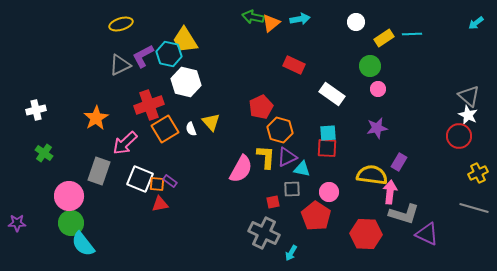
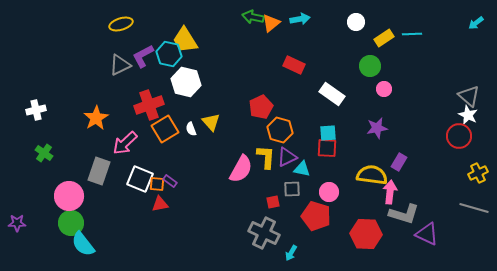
pink circle at (378, 89): moved 6 px right
red pentagon at (316, 216): rotated 16 degrees counterclockwise
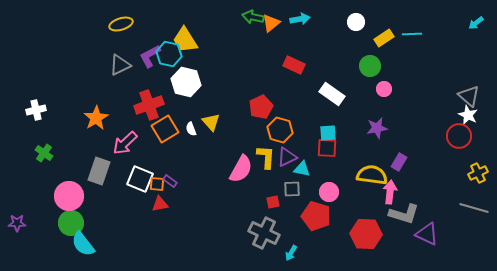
purple L-shape at (143, 56): moved 7 px right
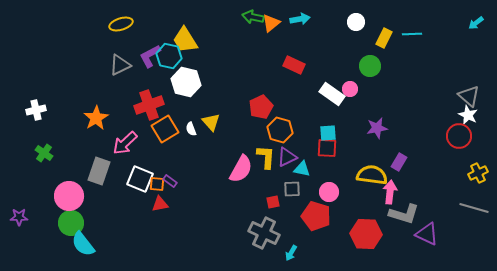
yellow rectangle at (384, 38): rotated 30 degrees counterclockwise
cyan hexagon at (169, 54): moved 2 px down
pink circle at (384, 89): moved 34 px left
purple star at (17, 223): moved 2 px right, 6 px up
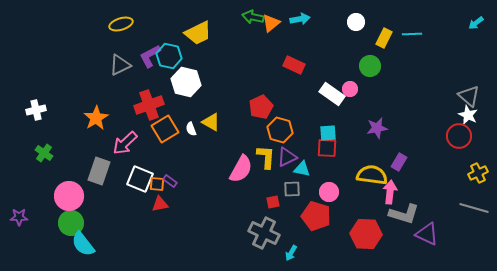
yellow trapezoid at (185, 40): moved 13 px right, 7 px up; rotated 84 degrees counterclockwise
yellow triangle at (211, 122): rotated 18 degrees counterclockwise
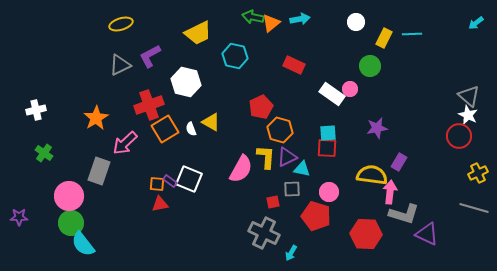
cyan hexagon at (169, 56): moved 66 px right
white square at (140, 179): moved 49 px right
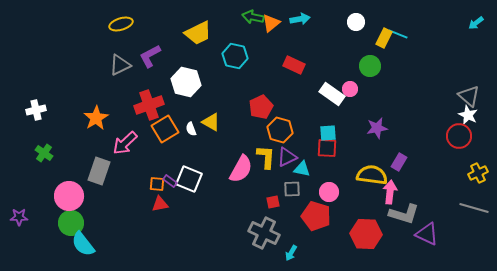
cyan line at (412, 34): moved 14 px left; rotated 24 degrees clockwise
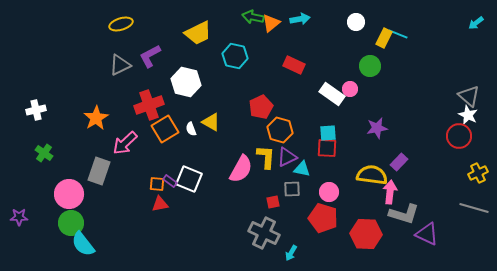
purple rectangle at (399, 162): rotated 12 degrees clockwise
pink circle at (69, 196): moved 2 px up
red pentagon at (316, 216): moved 7 px right, 2 px down
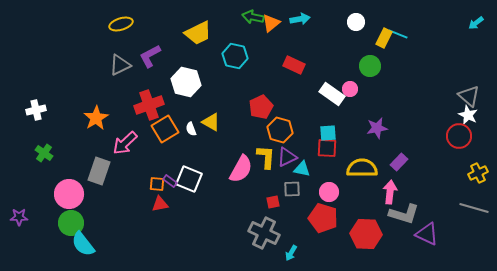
yellow semicircle at (372, 175): moved 10 px left, 7 px up; rotated 8 degrees counterclockwise
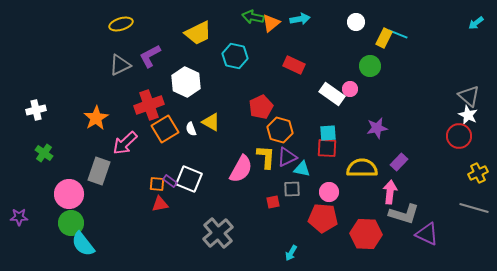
white hexagon at (186, 82): rotated 12 degrees clockwise
red pentagon at (323, 218): rotated 12 degrees counterclockwise
gray cross at (264, 233): moved 46 px left; rotated 24 degrees clockwise
